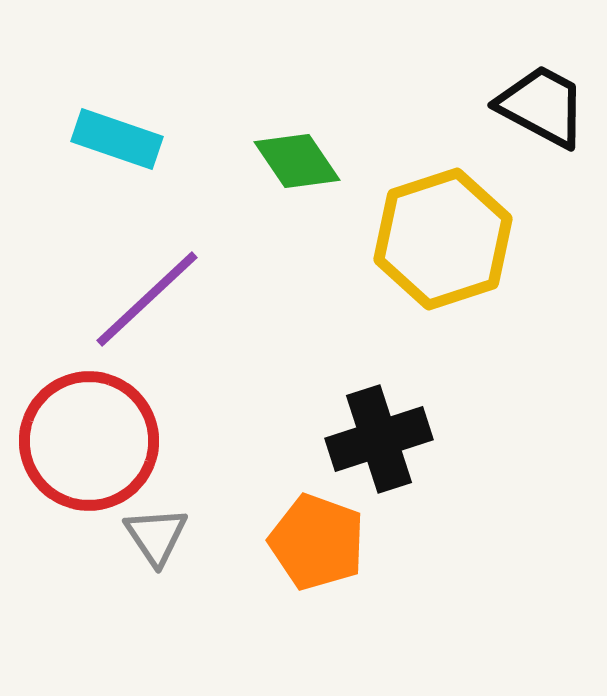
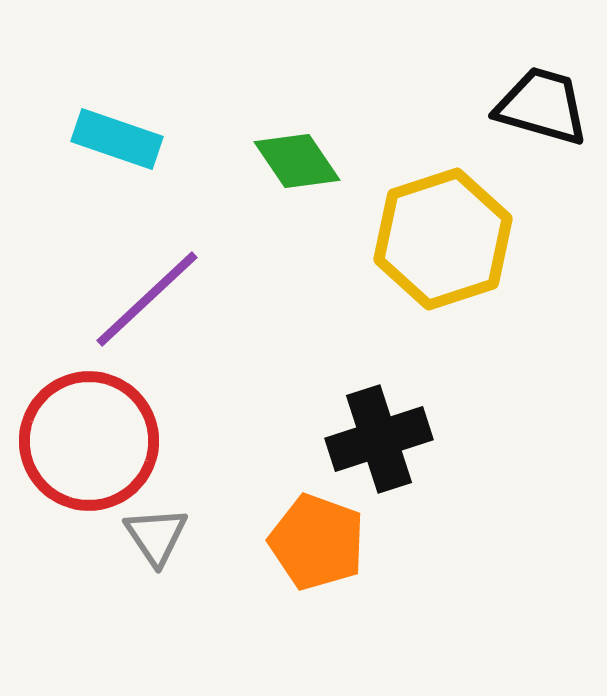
black trapezoid: rotated 12 degrees counterclockwise
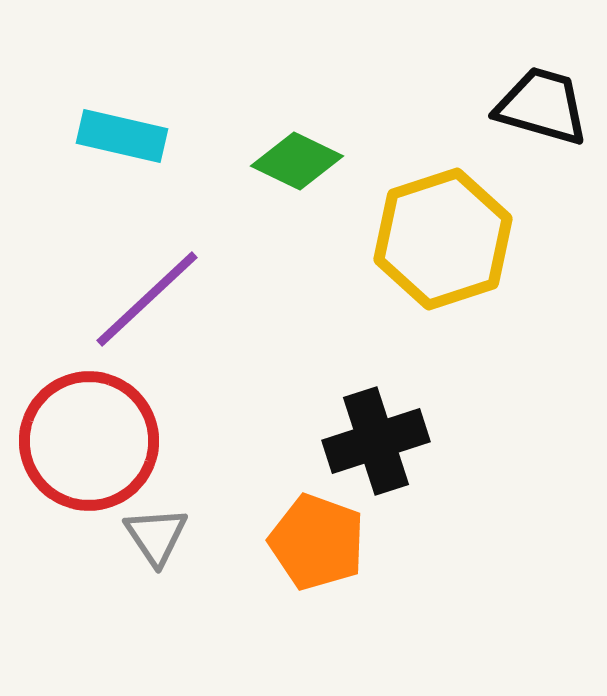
cyan rectangle: moved 5 px right, 3 px up; rotated 6 degrees counterclockwise
green diamond: rotated 30 degrees counterclockwise
black cross: moved 3 px left, 2 px down
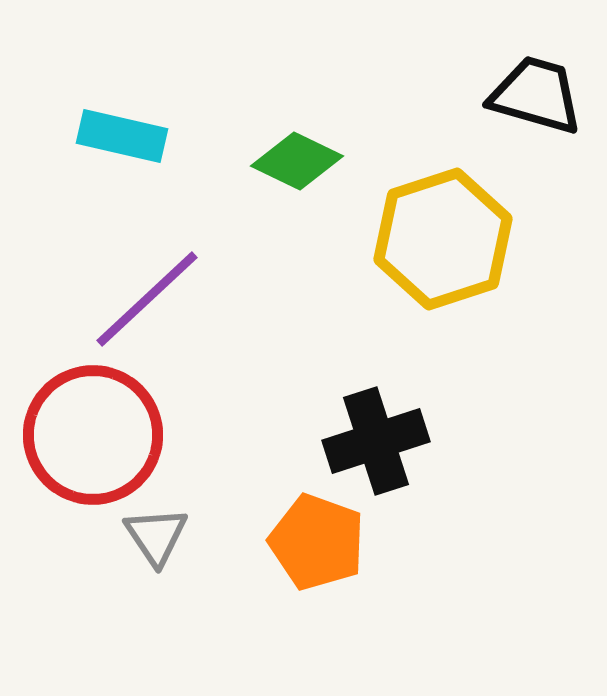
black trapezoid: moved 6 px left, 11 px up
red circle: moved 4 px right, 6 px up
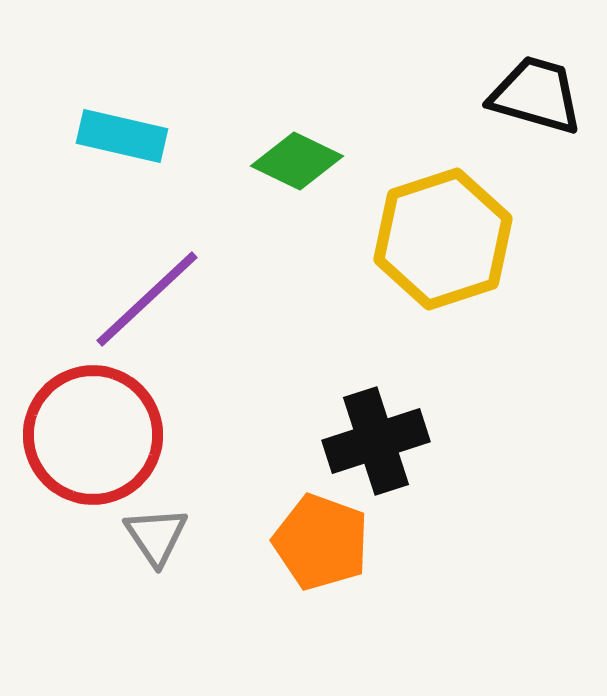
orange pentagon: moved 4 px right
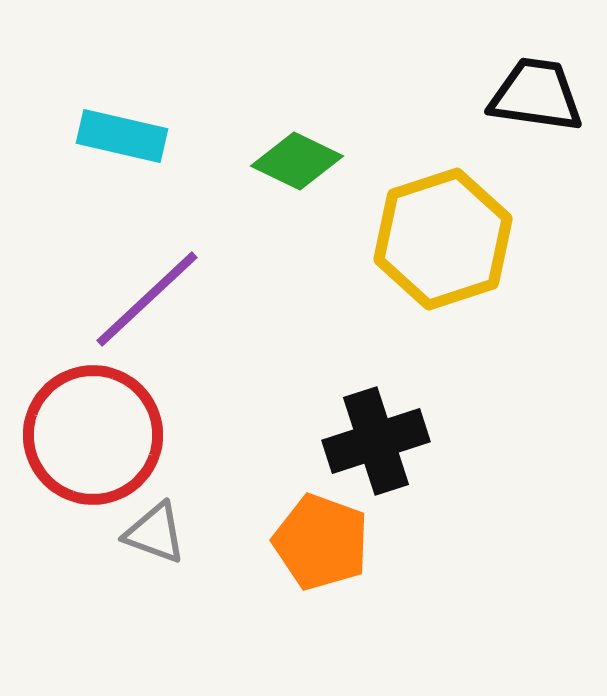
black trapezoid: rotated 8 degrees counterclockwise
gray triangle: moved 1 px left, 3 px up; rotated 36 degrees counterclockwise
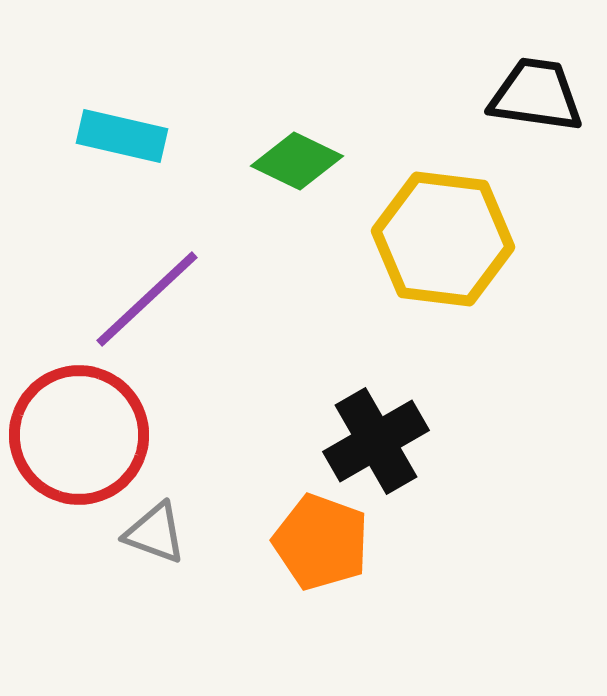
yellow hexagon: rotated 25 degrees clockwise
red circle: moved 14 px left
black cross: rotated 12 degrees counterclockwise
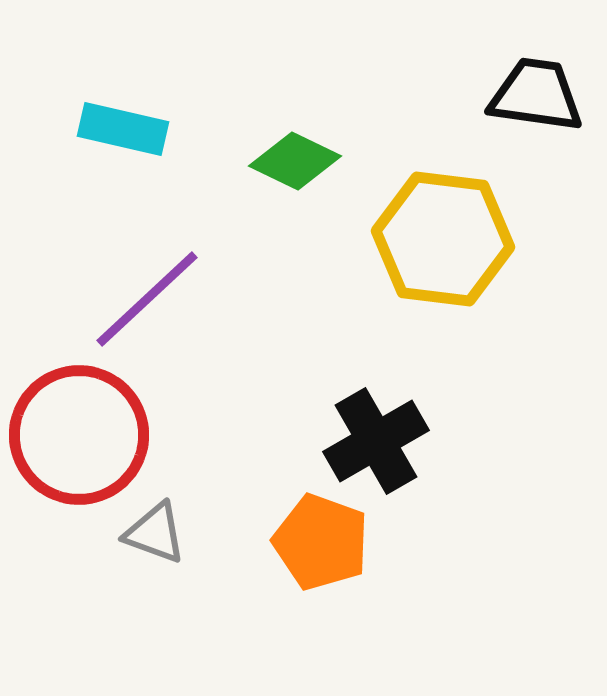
cyan rectangle: moved 1 px right, 7 px up
green diamond: moved 2 px left
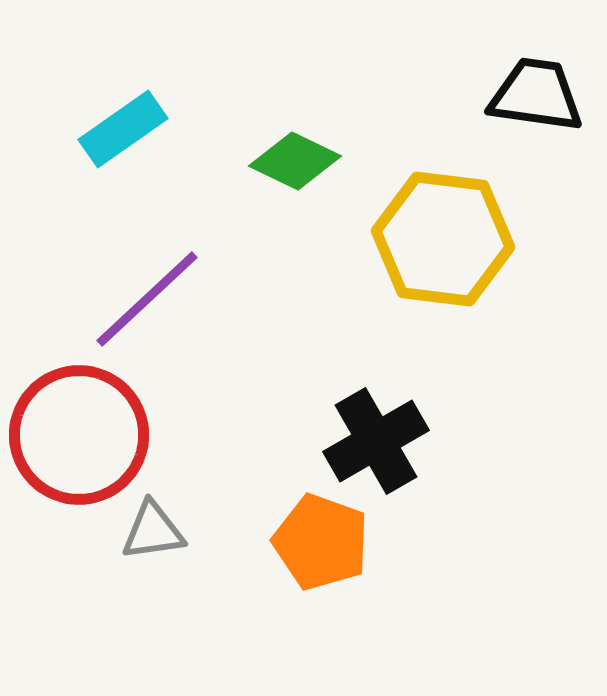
cyan rectangle: rotated 48 degrees counterclockwise
gray triangle: moved 2 px left, 2 px up; rotated 28 degrees counterclockwise
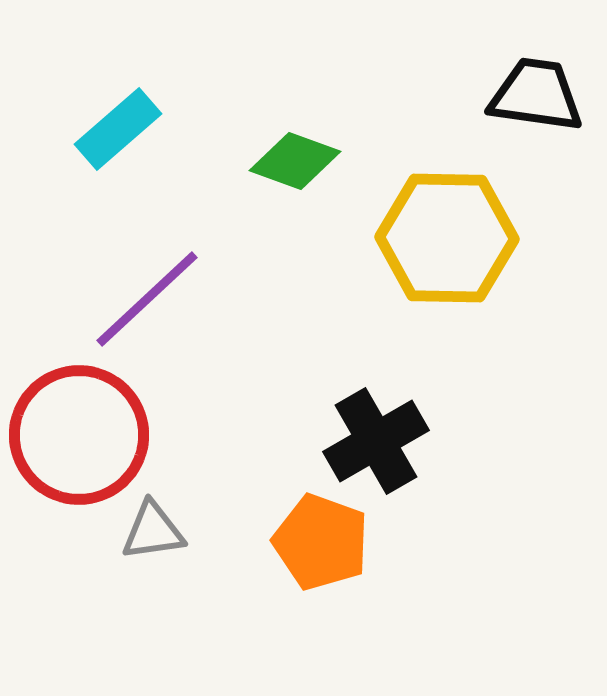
cyan rectangle: moved 5 px left; rotated 6 degrees counterclockwise
green diamond: rotated 6 degrees counterclockwise
yellow hexagon: moved 4 px right, 1 px up; rotated 6 degrees counterclockwise
